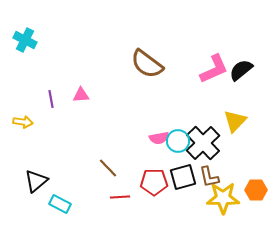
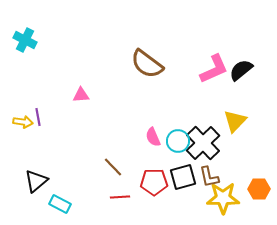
purple line: moved 13 px left, 18 px down
pink semicircle: moved 6 px left, 1 px up; rotated 78 degrees clockwise
brown line: moved 5 px right, 1 px up
orange hexagon: moved 3 px right, 1 px up
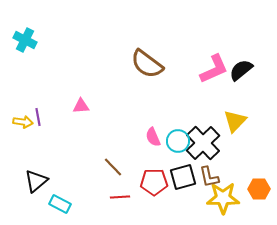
pink triangle: moved 11 px down
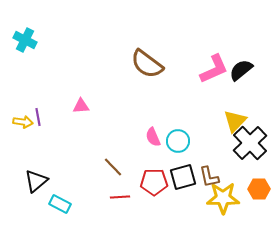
black cross: moved 47 px right
